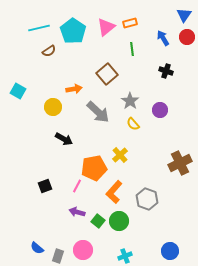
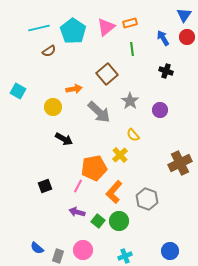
gray arrow: moved 1 px right
yellow semicircle: moved 11 px down
pink line: moved 1 px right
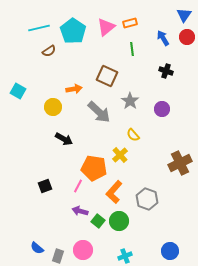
brown square: moved 2 px down; rotated 25 degrees counterclockwise
purple circle: moved 2 px right, 1 px up
orange pentagon: rotated 20 degrees clockwise
purple arrow: moved 3 px right, 1 px up
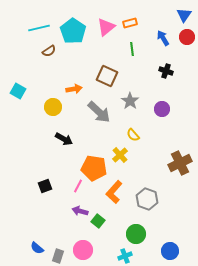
green circle: moved 17 px right, 13 px down
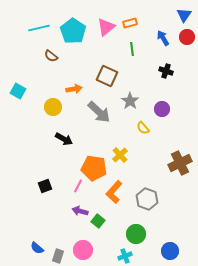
brown semicircle: moved 2 px right, 5 px down; rotated 72 degrees clockwise
yellow semicircle: moved 10 px right, 7 px up
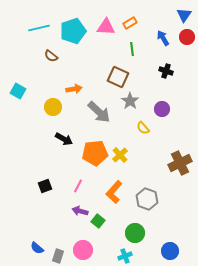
orange rectangle: rotated 16 degrees counterclockwise
pink triangle: rotated 42 degrees clockwise
cyan pentagon: rotated 20 degrees clockwise
brown square: moved 11 px right, 1 px down
orange pentagon: moved 1 px right, 15 px up; rotated 15 degrees counterclockwise
green circle: moved 1 px left, 1 px up
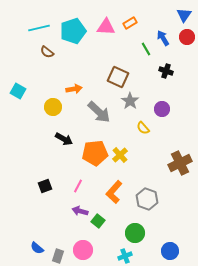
green line: moved 14 px right; rotated 24 degrees counterclockwise
brown semicircle: moved 4 px left, 4 px up
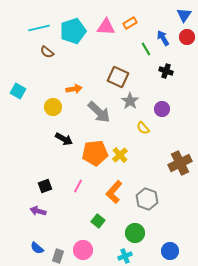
purple arrow: moved 42 px left
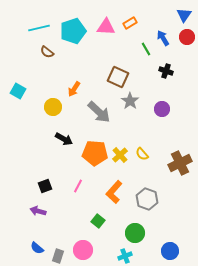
orange arrow: rotated 133 degrees clockwise
yellow semicircle: moved 1 px left, 26 px down
orange pentagon: rotated 10 degrees clockwise
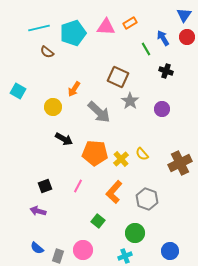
cyan pentagon: moved 2 px down
yellow cross: moved 1 px right, 4 px down
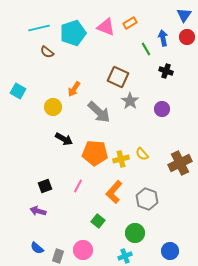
pink triangle: rotated 18 degrees clockwise
blue arrow: rotated 21 degrees clockwise
yellow cross: rotated 28 degrees clockwise
